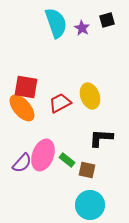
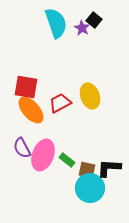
black square: moved 13 px left; rotated 35 degrees counterclockwise
orange ellipse: moved 9 px right, 2 px down
black L-shape: moved 8 px right, 30 px down
purple semicircle: moved 15 px up; rotated 110 degrees clockwise
cyan circle: moved 17 px up
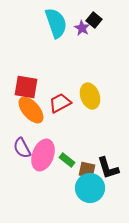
black L-shape: moved 1 px left; rotated 110 degrees counterclockwise
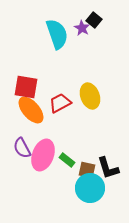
cyan semicircle: moved 1 px right, 11 px down
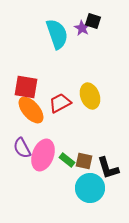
black square: moved 1 px left, 1 px down; rotated 21 degrees counterclockwise
brown square: moved 3 px left, 9 px up
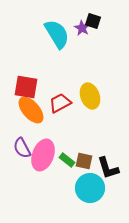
cyan semicircle: rotated 12 degrees counterclockwise
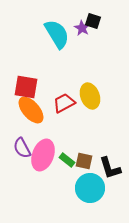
red trapezoid: moved 4 px right
black L-shape: moved 2 px right
